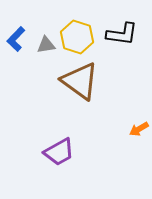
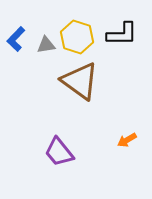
black L-shape: rotated 8 degrees counterclockwise
orange arrow: moved 12 px left, 11 px down
purple trapezoid: rotated 80 degrees clockwise
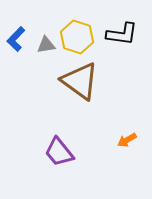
black L-shape: rotated 8 degrees clockwise
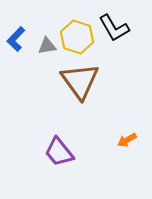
black L-shape: moved 8 px left, 6 px up; rotated 52 degrees clockwise
gray triangle: moved 1 px right, 1 px down
brown triangle: rotated 18 degrees clockwise
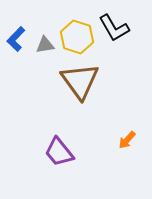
gray triangle: moved 2 px left, 1 px up
orange arrow: rotated 18 degrees counterclockwise
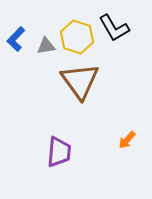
gray triangle: moved 1 px right, 1 px down
purple trapezoid: rotated 136 degrees counterclockwise
